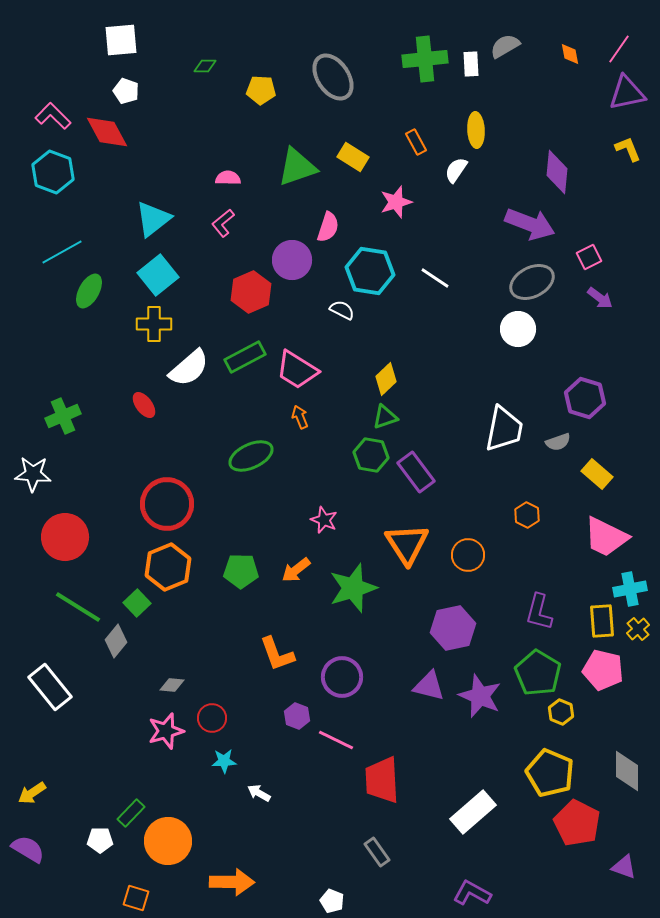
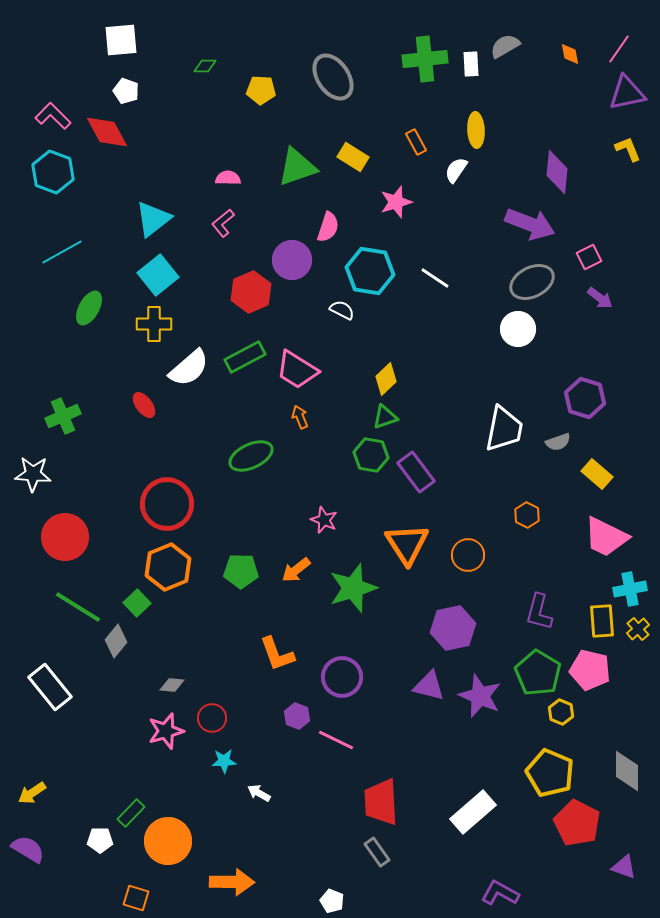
green ellipse at (89, 291): moved 17 px down
pink pentagon at (603, 670): moved 13 px left
red trapezoid at (382, 780): moved 1 px left, 22 px down
purple L-shape at (472, 893): moved 28 px right
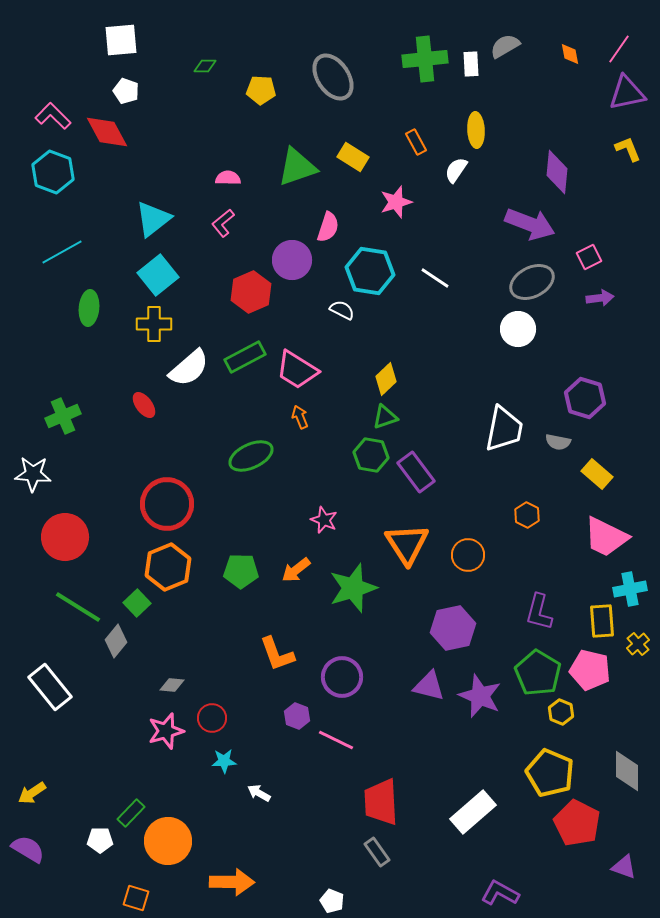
purple arrow at (600, 298): rotated 44 degrees counterclockwise
green ellipse at (89, 308): rotated 24 degrees counterclockwise
gray semicircle at (558, 442): rotated 30 degrees clockwise
yellow cross at (638, 629): moved 15 px down
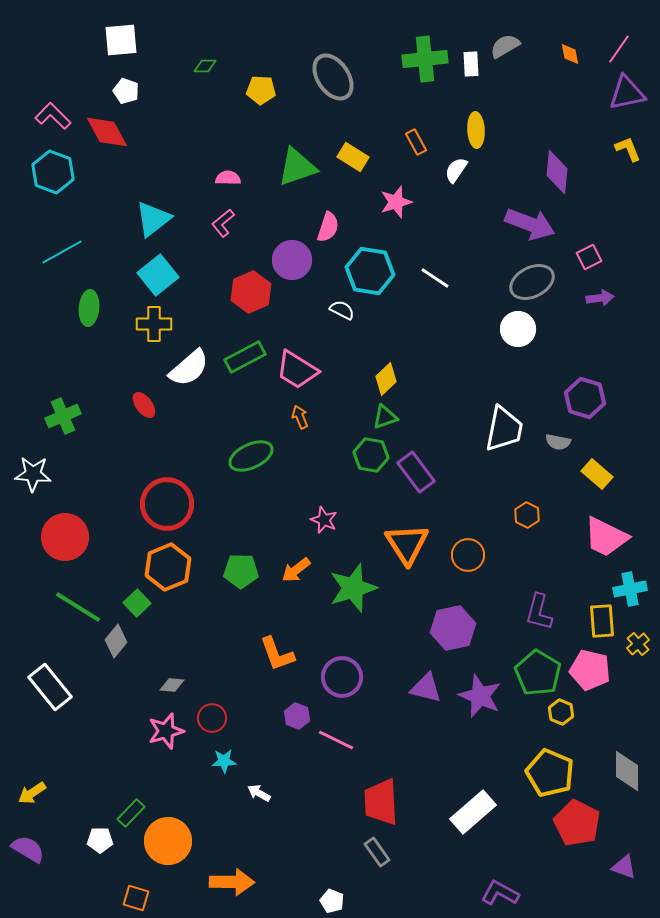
purple triangle at (429, 686): moved 3 px left, 2 px down
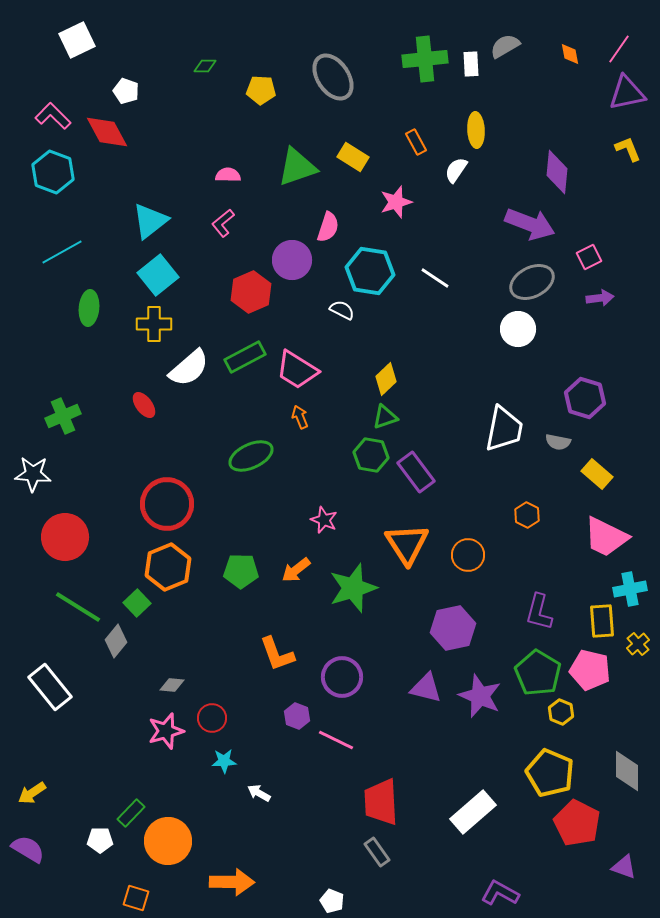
white square at (121, 40): moved 44 px left; rotated 21 degrees counterclockwise
pink semicircle at (228, 178): moved 3 px up
cyan triangle at (153, 219): moved 3 px left, 2 px down
